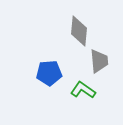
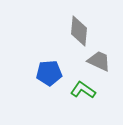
gray trapezoid: rotated 60 degrees counterclockwise
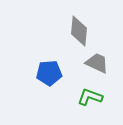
gray trapezoid: moved 2 px left, 2 px down
green L-shape: moved 7 px right, 7 px down; rotated 15 degrees counterclockwise
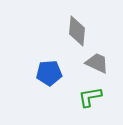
gray diamond: moved 2 px left
green L-shape: rotated 30 degrees counterclockwise
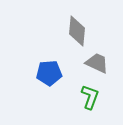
green L-shape: rotated 120 degrees clockwise
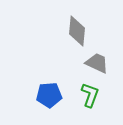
blue pentagon: moved 22 px down
green L-shape: moved 2 px up
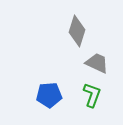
gray diamond: rotated 12 degrees clockwise
green L-shape: moved 2 px right
